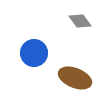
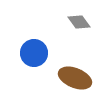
gray diamond: moved 1 px left, 1 px down
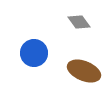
brown ellipse: moved 9 px right, 7 px up
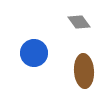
brown ellipse: rotated 64 degrees clockwise
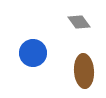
blue circle: moved 1 px left
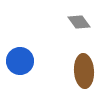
blue circle: moved 13 px left, 8 px down
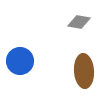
gray diamond: rotated 45 degrees counterclockwise
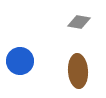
brown ellipse: moved 6 px left
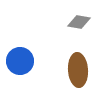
brown ellipse: moved 1 px up
